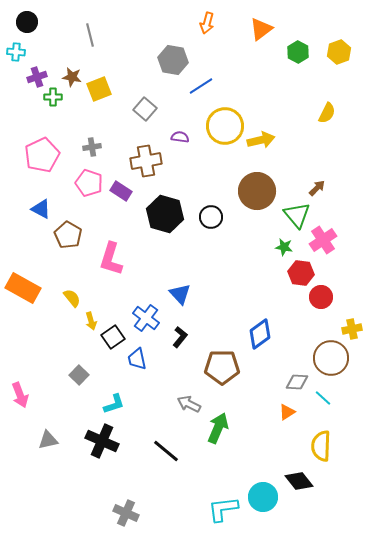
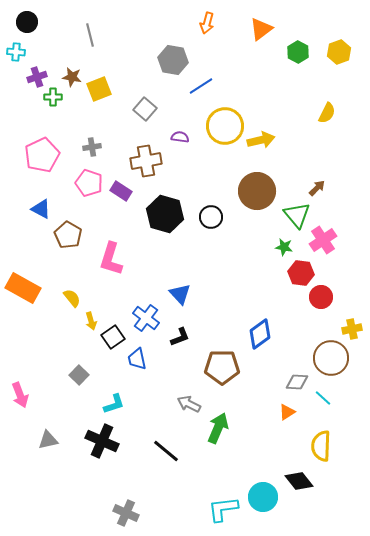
black L-shape at (180, 337): rotated 30 degrees clockwise
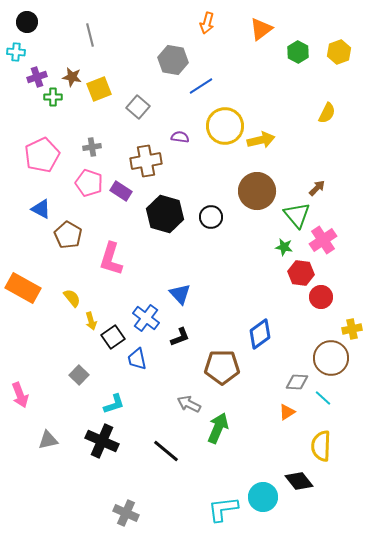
gray square at (145, 109): moved 7 px left, 2 px up
